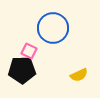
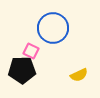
pink square: moved 2 px right
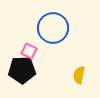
pink square: moved 2 px left
yellow semicircle: rotated 126 degrees clockwise
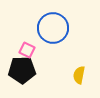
pink square: moved 2 px left, 1 px up
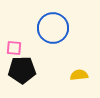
pink square: moved 13 px left, 2 px up; rotated 21 degrees counterclockwise
yellow semicircle: rotated 72 degrees clockwise
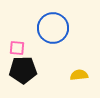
pink square: moved 3 px right
black pentagon: moved 1 px right
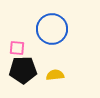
blue circle: moved 1 px left, 1 px down
yellow semicircle: moved 24 px left
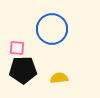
yellow semicircle: moved 4 px right, 3 px down
